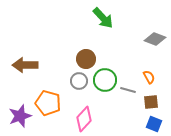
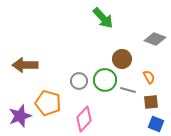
brown circle: moved 36 px right
blue square: moved 2 px right
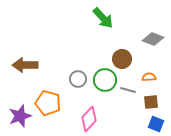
gray diamond: moved 2 px left
orange semicircle: rotated 64 degrees counterclockwise
gray circle: moved 1 px left, 2 px up
pink diamond: moved 5 px right
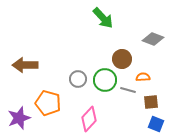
orange semicircle: moved 6 px left
purple star: moved 1 px left, 2 px down
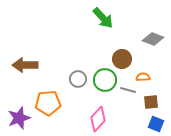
orange pentagon: rotated 20 degrees counterclockwise
pink diamond: moved 9 px right
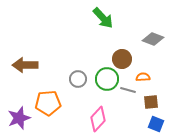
green circle: moved 2 px right, 1 px up
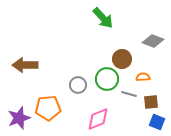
gray diamond: moved 2 px down
gray circle: moved 6 px down
gray line: moved 1 px right, 4 px down
orange pentagon: moved 5 px down
pink diamond: rotated 25 degrees clockwise
blue square: moved 1 px right, 2 px up
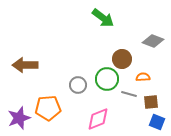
green arrow: rotated 10 degrees counterclockwise
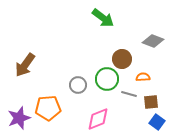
brown arrow: rotated 55 degrees counterclockwise
blue square: rotated 14 degrees clockwise
